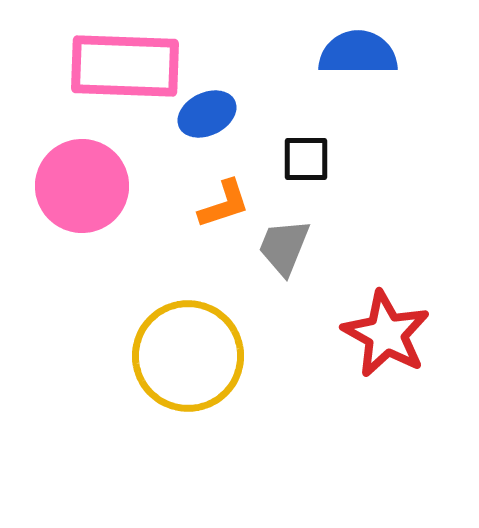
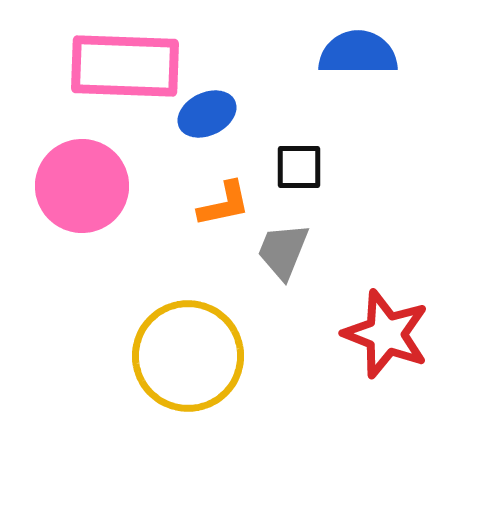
black square: moved 7 px left, 8 px down
orange L-shape: rotated 6 degrees clockwise
gray trapezoid: moved 1 px left, 4 px down
red star: rotated 8 degrees counterclockwise
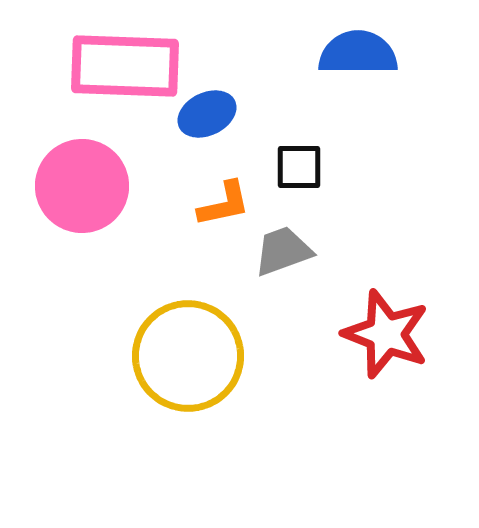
gray trapezoid: rotated 48 degrees clockwise
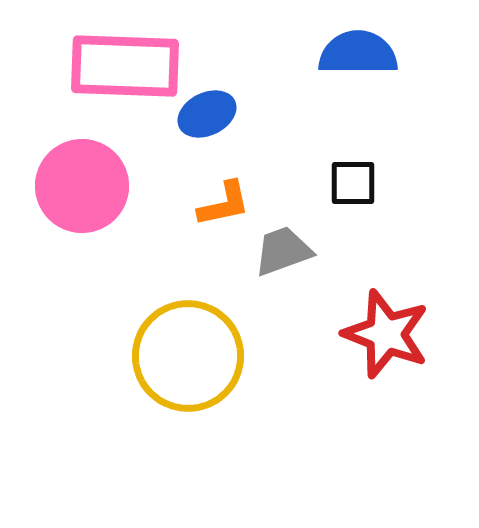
black square: moved 54 px right, 16 px down
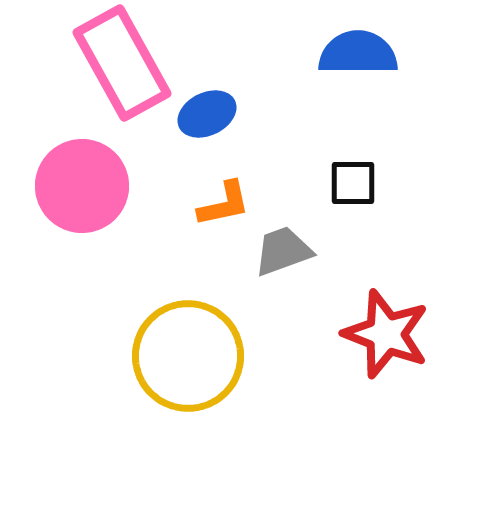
pink rectangle: moved 3 px left, 3 px up; rotated 59 degrees clockwise
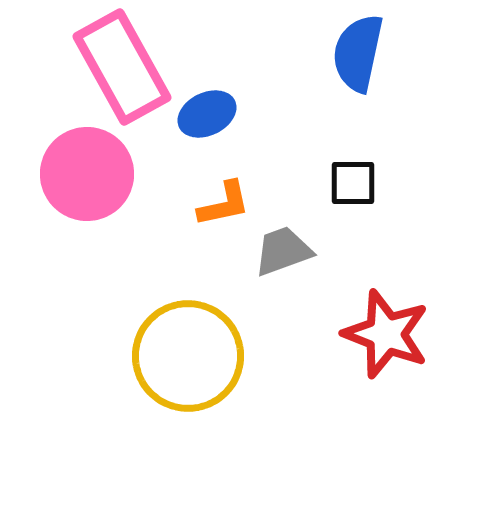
blue semicircle: rotated 78 degrees counterclockwise
pink rectangle: moved 4 px down
pink circle: moved 5 px right, 12 px up
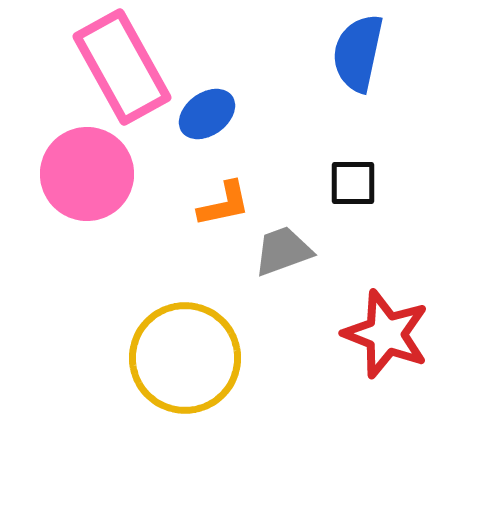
blue ellipse: rotated 10 degrees counterclockwise
yellow circle: moved 3 px left, 2 px down
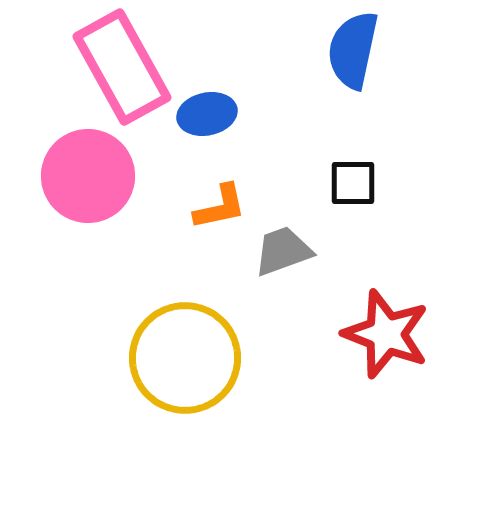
blue semicircle: moved 5 px left, 3 px up
blue ellipse: rotated 24 degrees clockwise
pink circle: moved 1 px right, 2 px down
orange L-shape: moved 4 px left, 3 px down
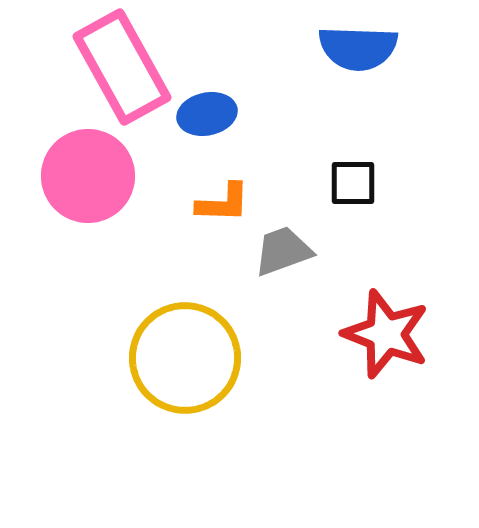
blue semicircle: moved 5 px right, 2 px up; rotated 100 degrees counterclockwise
orange L-shape: moved 3 px right, 4 px up; rotated 14 degrees clockwise
